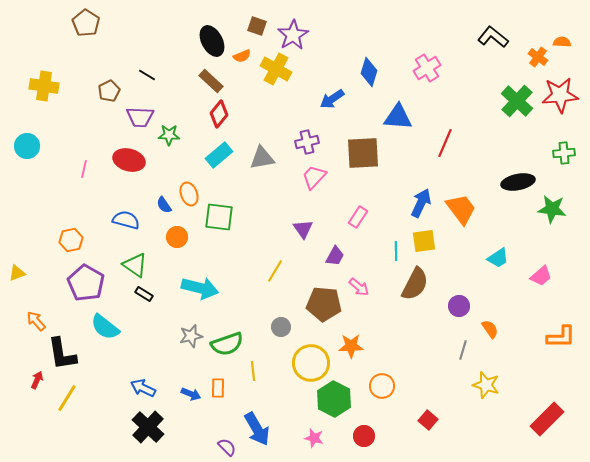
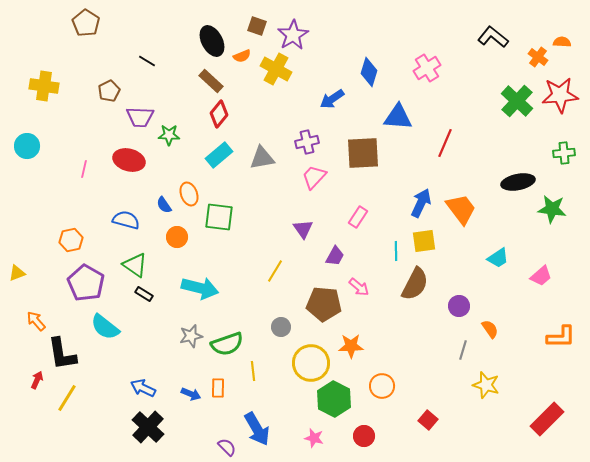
black line at (147, 75): moved 14 px up
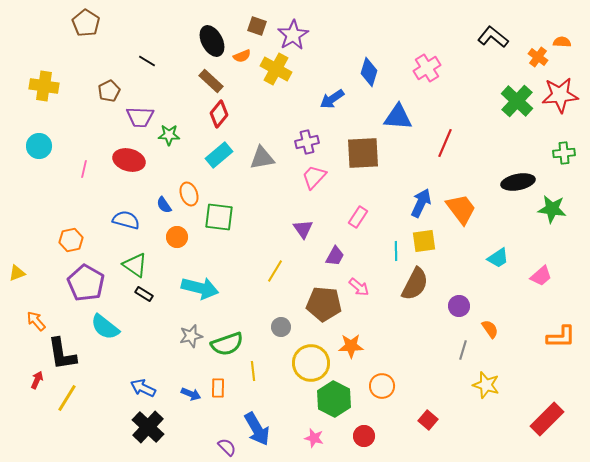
cyan circle at (27, 146): moved 12 px right
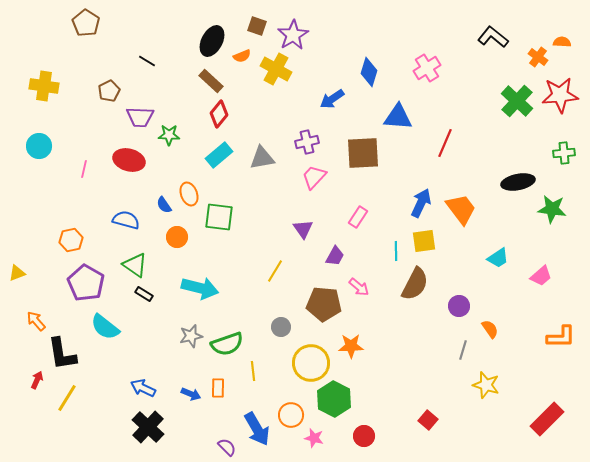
black ellipse at (212, 41): rotated 56 degrees clockwise
orange circle at (382, 386): moved 91 px left, 29 px down
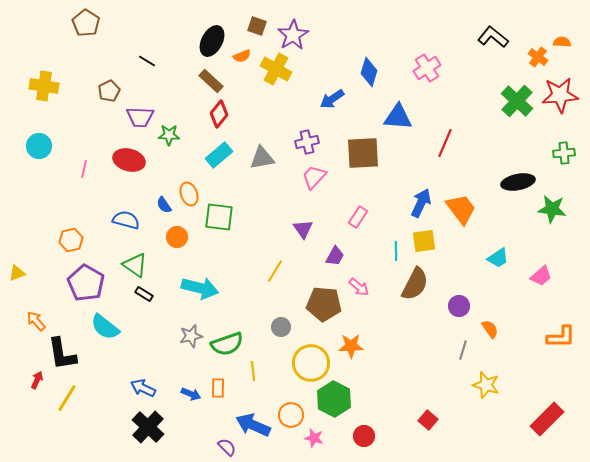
blue arrow at (257, 429): moved 4 px left, 4 px up; rotated 144 degrees clockwise
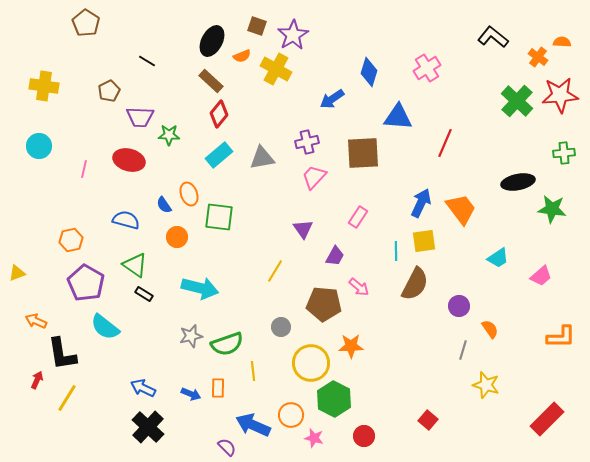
orange arrow at (36, 321): rotated 25 degrees counterclockwise
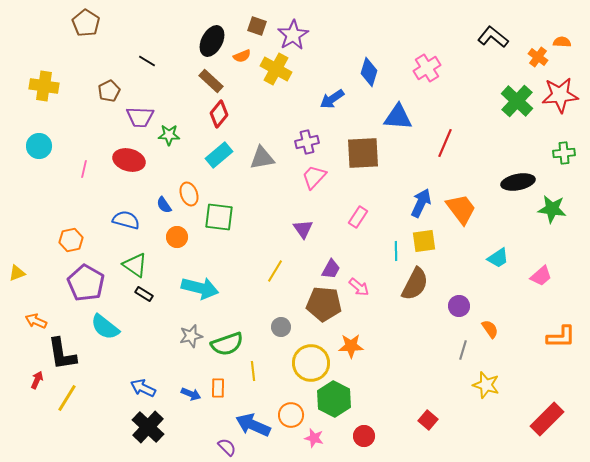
purple trapezoid at (335, 256): moved 4 px left, 13 px down
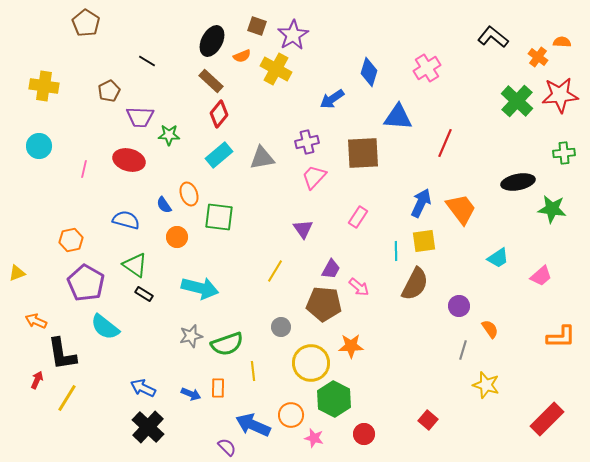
red circle at (364, 436): moved 2 px up
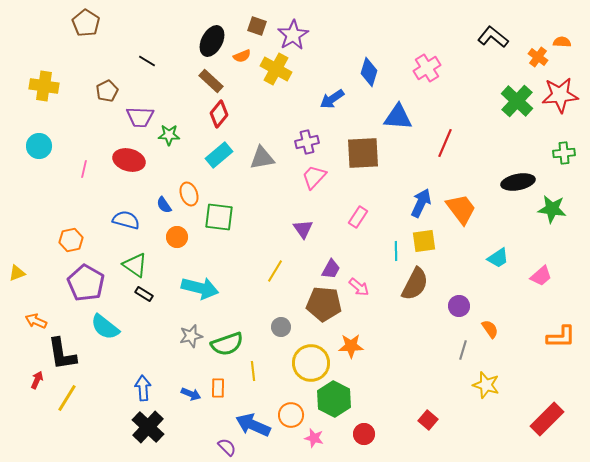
brown pentagon at (109, 91): moved 2 px left
blue arrow at (143, 388): rotated 60 degrees clockwise
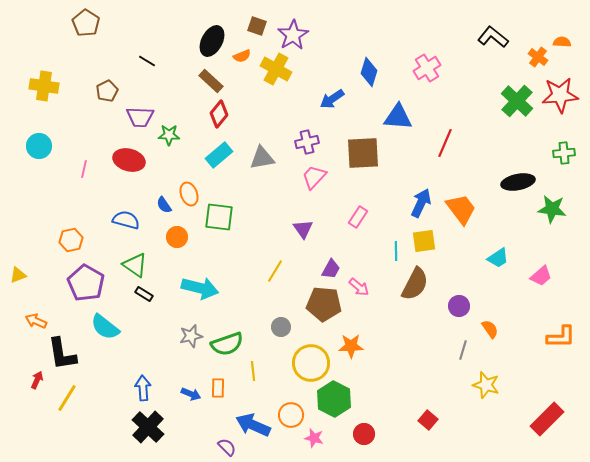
yellow triangle at (17, 273): moved 1 px right, 2 px down
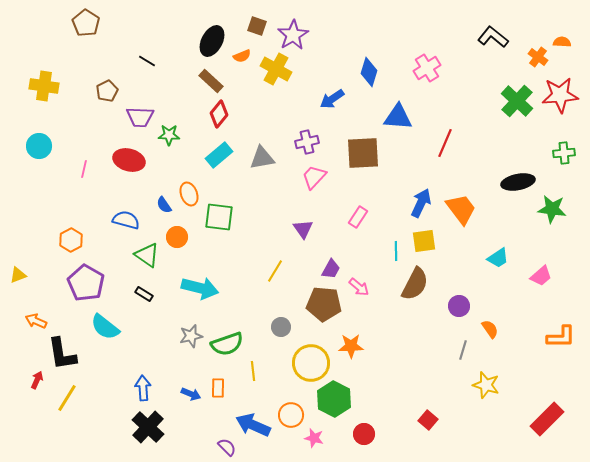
orange hexagon at (71, 240): rotated 15 degrees counterclockwise
green triangle at (135, 265): moved 12 px right, 10 px up
